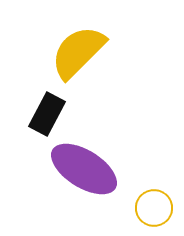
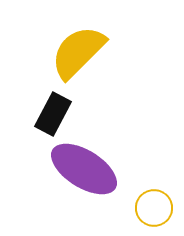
black rectangle: moved 6 px right
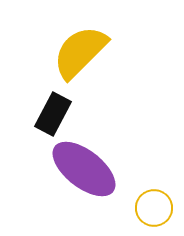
yellow semicircle: moved 2 px right
purple ellipse: rotated 6 degrees clockwise
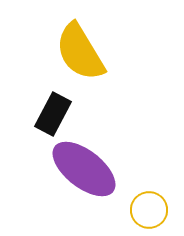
yellow semicircle: rotated 76 degrees counterclockwise
yellow circle: moved 5 px left, 2 px down
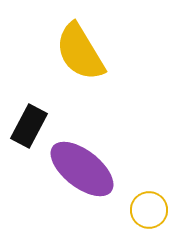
black rectangle: moved 24 px left, 12 px down
purple ellipse: moved 2 px left
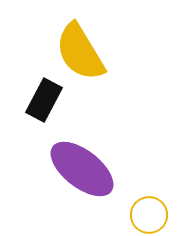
black rectangle: moved 15 px right, 26 px up
yellow circle: moved 5 px down
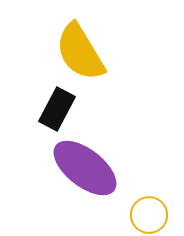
black rectangle: moved 13 px right, 9 px down
purple ellipse: moved 3 px right, 1 px up
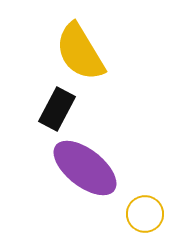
yellow circle: moved 4 px left, 1 px up
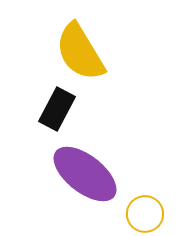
purple ellipse: moved 6 px down
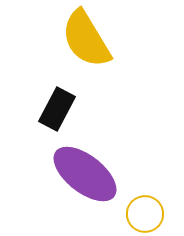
yellow semicircle: moved 6 px right, 13 px up
